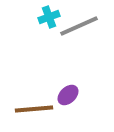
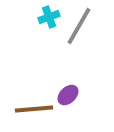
gray line: rotated 36 degrees counterclockwise
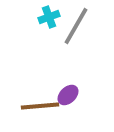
gray line: moved 3 px left
brown line: moved 6 px right, 3 px up
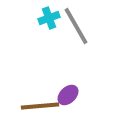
cyan cross: moved 1 px down
gray line: rotated 60 degrees counterclockwise
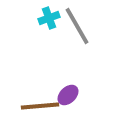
gray line: moved 1 px right
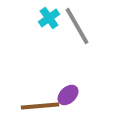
cyan cross: rotated 15 degrees counterclockwise
